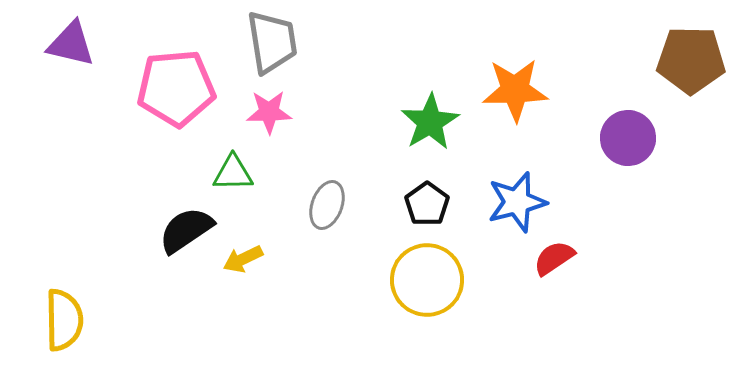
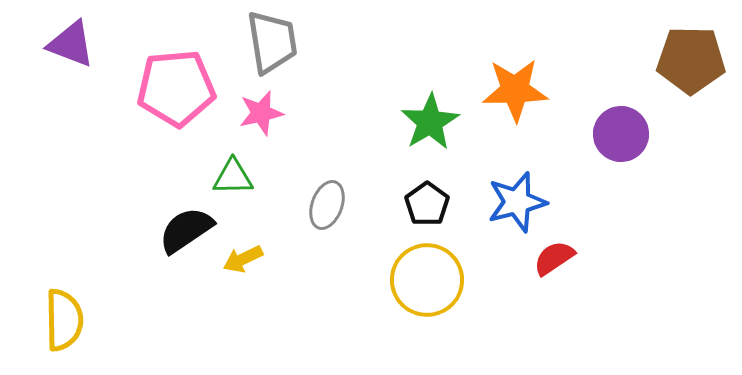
purple triangle: rotated 8 degrees clockwise
pink star: moved 8 px left, 1 px down; rotated 12 degrees counterclockwise
purple circle: moved 7 px left, 4 px up
green triangle: moved 4 px down
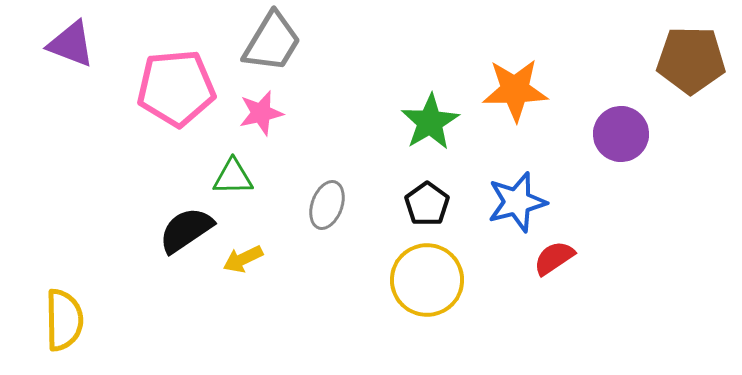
gray trapezoid: rotated 40 degrees clockwise
